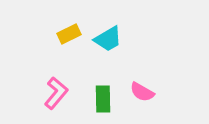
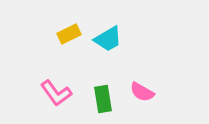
pink L-shape: rotated 104 degrees clockwise
green rectangle: rotated 8 degrees counterclockwise
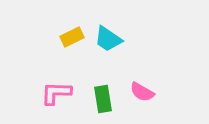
yellow rectangle: moved 3 px right, 3 px down
cyan trapezoid: rotated 64 degrees clockwise
pink L-shape: rotated 128 degrees clockwise
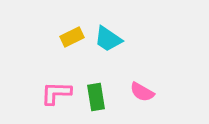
green rectangle: moved 7 px left, 2 px up
